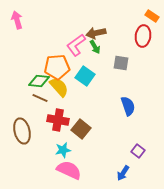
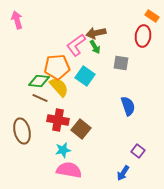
pink semicircle: rotated 15 degrees counterclockwise
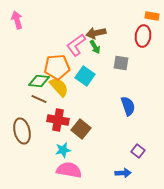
orange rectangle: rotated 24 degrees counterclockwise
brown line: moved 1 px left, 1 px down
blue arrow: rotated 126 degrees counterclockwise
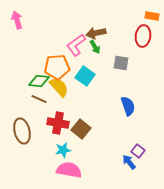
red cross: moved 3 px down
blue arrow: moved 6 px right, 11 px up; rotated 126 degrees counterclockwise
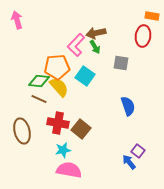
pink L-shape: rotated 10 degrees counterclockwise
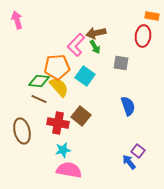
brown square: moved 13 px up
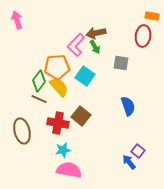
green diamond: rotated 60 degrees counterclockwise
